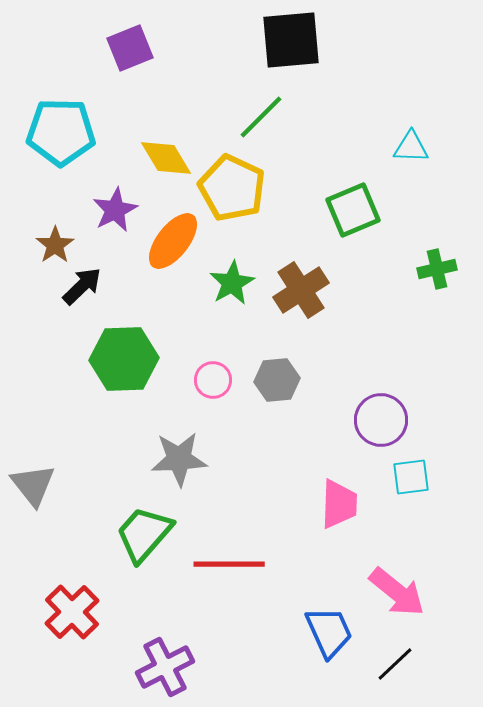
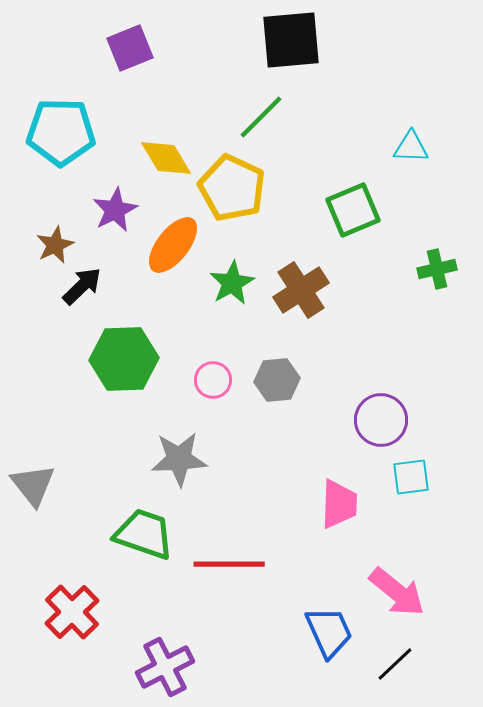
orange ellipse: moved 4 px down
brown star: rotated 9 degrees clockwise
green trapezoid: rotated 68 degrees clockwise
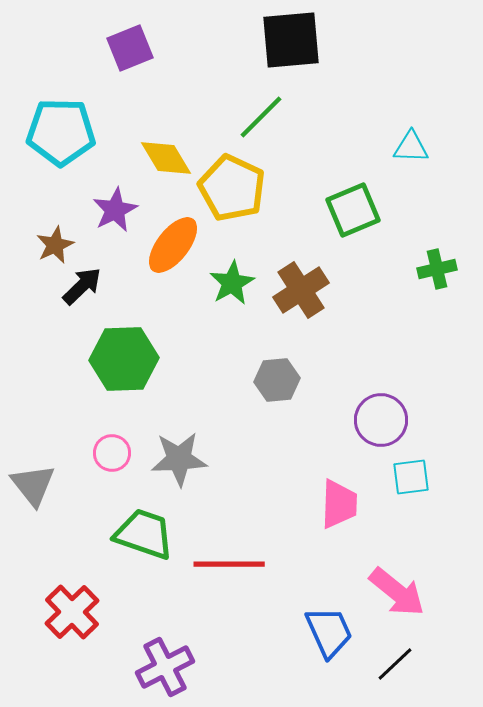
pink circle: moved 101 px left, 73 px down
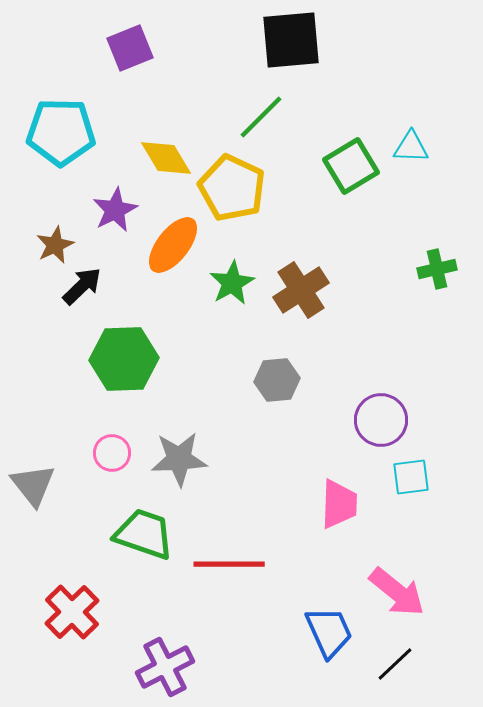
green square: moved 2 px left, 44 px up; rotated 8 degrees counterclockwise
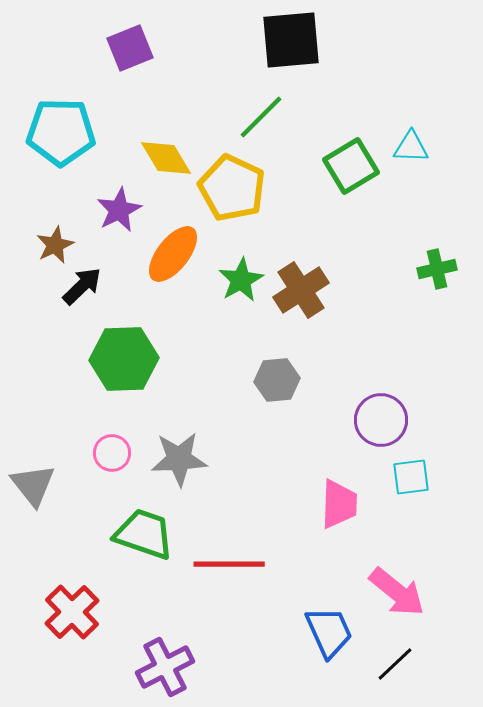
purple star: moved 4 px right
orange ellipse: moved 9 px down
green star: moved 9 px right, 3 px up
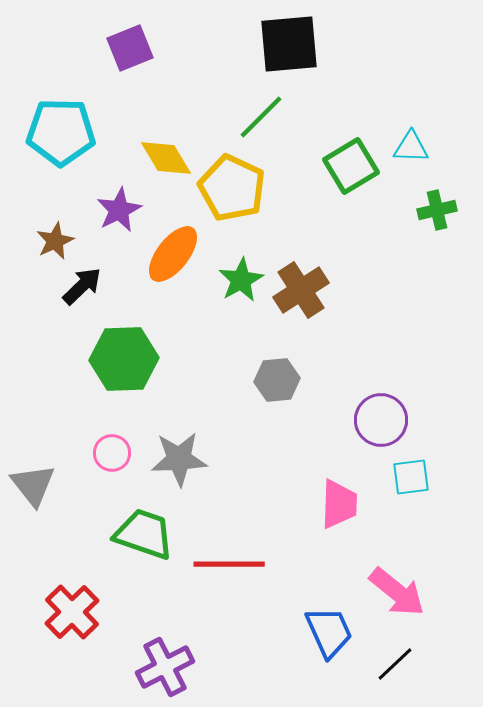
black square: moved 2 px left, 4 px down
brown star: moved 4 px up
green cross: moved 59 px up
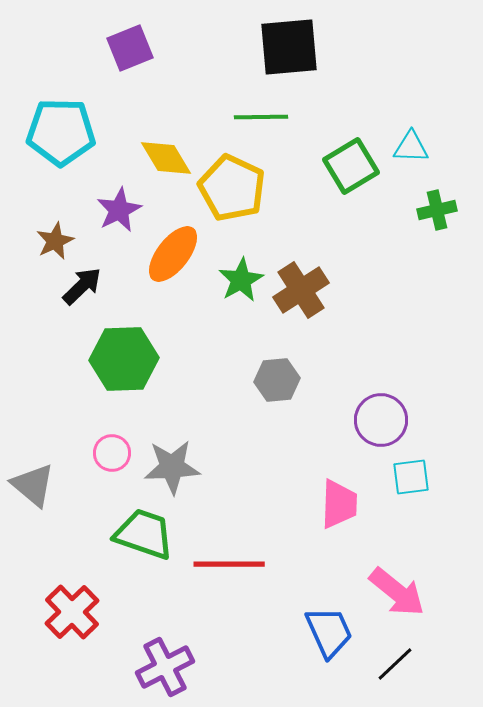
black square: moved 3 px down
green line: rotated 44 degrees clockwise
gray star: moved 7 px left, 8 px down
gray triangle: rotated 12 degrees counterclockwise
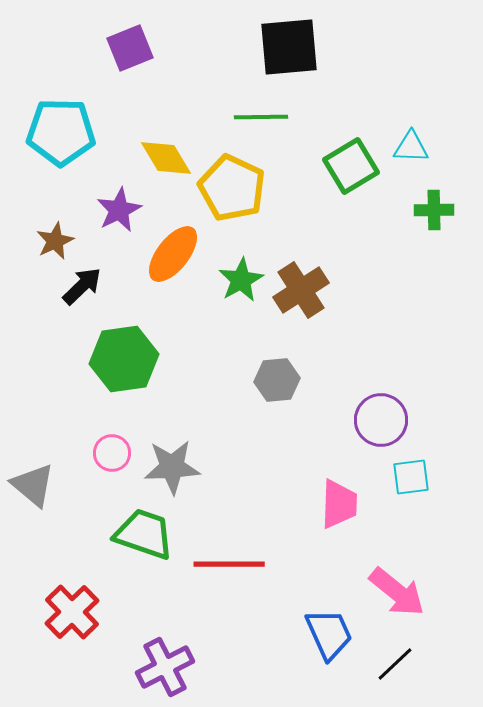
green cross: moved 3 px left; rotated 12 degrees clockwise
green hexagon: rotated 6 degrees counterclockwise
blue trapezoid: moved 2 px down
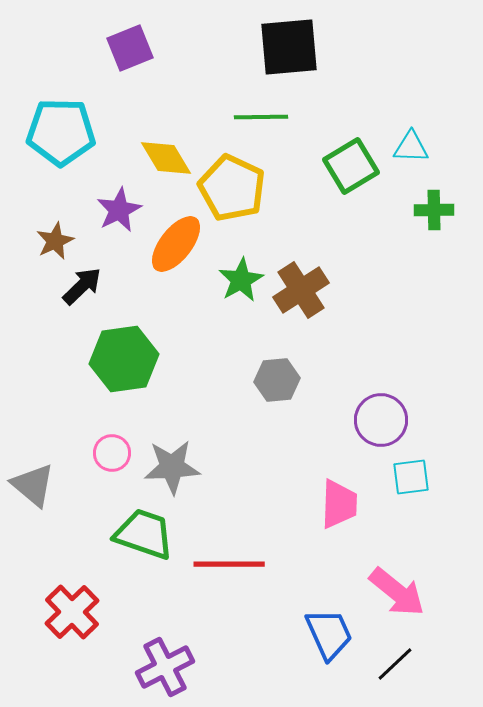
orange ellipse: moved 3 px right, 10 px up
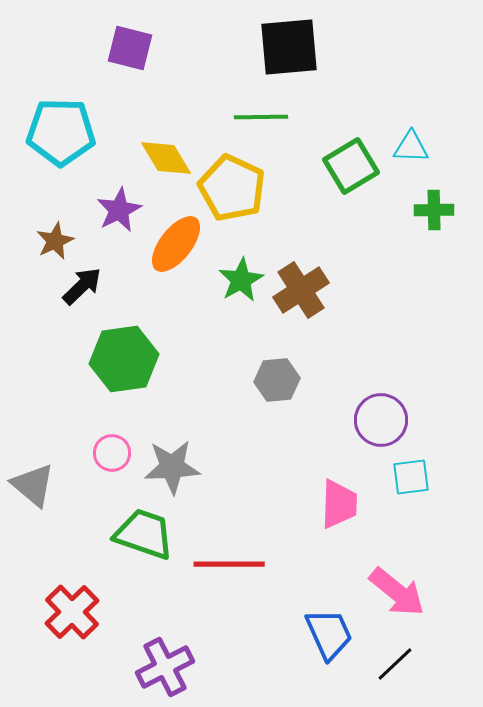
purple square: rotated 36 degrees clockwise
